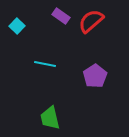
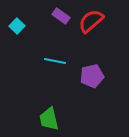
cyan line: moved 10 px right, 3 px up
purple pentagon: moved 3 px left; rotated 20 degrees clockwise
green trapezoid: moved 1 px left, 1 px down
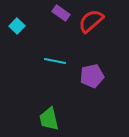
purple rectangle: moved 3 px up
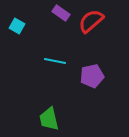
cyan square: rotated 14 degrees counterclockwise
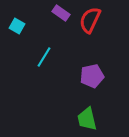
red semicircle: moved 1 px left, 1 px up; rotated 24 degrees counterclockwise
cyan line: moved 11 px left, 4 px up; rotated 70 degrees counterclockwise
green trapezoid: moved 38 px right
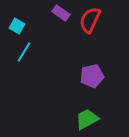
cyan line: moved 20 px left, 5 px up
green trapezoid: rotated 75 degrees clockwise
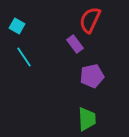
purple rectangle: moved 14 px right, 31 px down; rotated 18 degrees clockwise
cyan line: moved 5 px down; rotated 65 degrees counterclockwise
green trapezoid: rotated 115 degrees clockwise
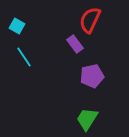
green trapezoid: rotated 145 degrees counterclockwise
